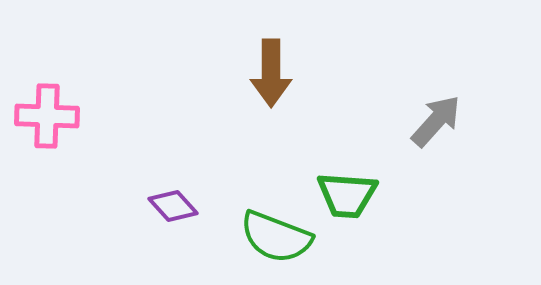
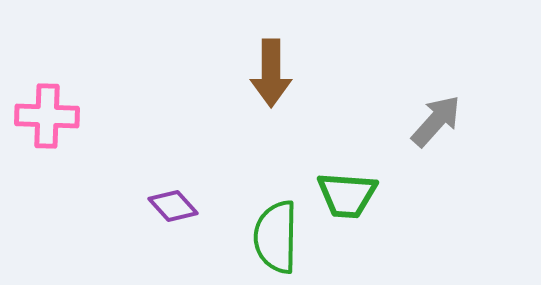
green semicircle: rotated 70 degrees clockwise
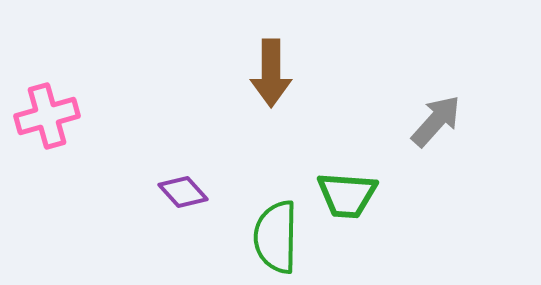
pink cross: rotated 18 degrees counterclockwise
purple diamond: moved 10 px right, 14 px up
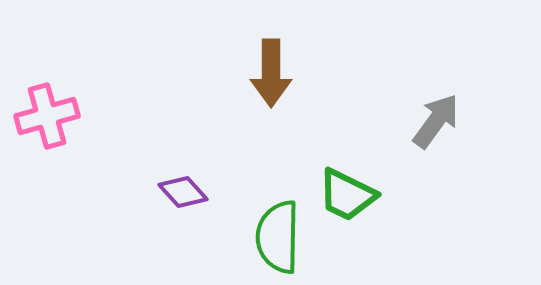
gray arrow: rotated 6 degrees counterclockwise
green trapezoid: rotated 22 degrees clockwise
green semicircle: moved 2 px right
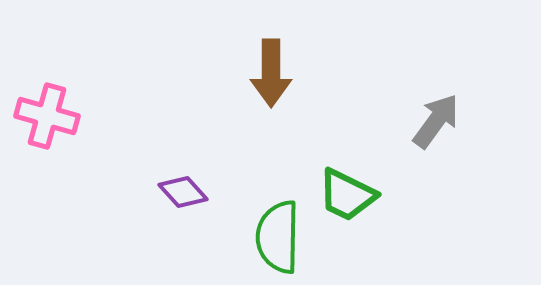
pink cross: rotated 32 degrees clockwise
